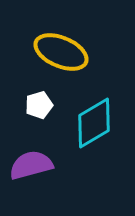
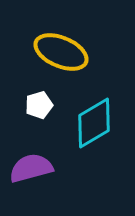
purple semicircle: moved 3 px down
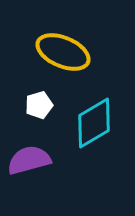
yellow ellipse: moved 2 px right
purple semicircle: moved 2 px left, 8 px up
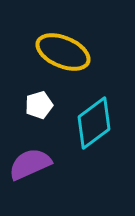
cyan diamond: rotated 6 degrees counterclockwise
purple semicircle: moved 1 px right, 4 px down; rotated 9 degrees counterclockwise
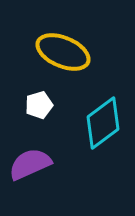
cyan diamond: moved 9 px right
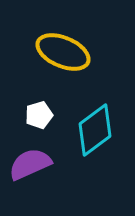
white pentagon: moved 10 px down
cyan diamond: moved 8 px left, 7 px down
